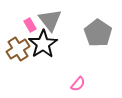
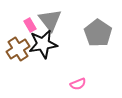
black star: rotated 24 degrees clockwise
pink semicircle: rotated 28 degrees clockwise
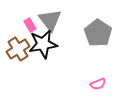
pink semicircle: moved 20 px right
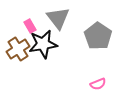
gray triangle: moved 8 px right, 2 px up
pink rectangle: moved 1 px down
gray pentagon: moved 3 px down
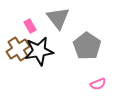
gray pentagon: moved 11 px left, 10 px down
black star: moved 4 px left, 7 px down
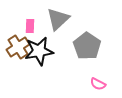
gray triangle: moved 1 px down; rotated 25 degrees clockwise
pink rectangle: rotated 32 degrees clockwise
brown cross: moved 2 px up
pink semicircle: rotated 49 degrees clockwise
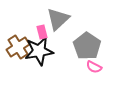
pink rectangle: moved 12 px right, 6 px down; rotated 16 degrees counterclockwise
pink semicircle: moved 4 px left, 17 px up
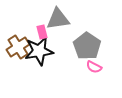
gray triangle: rotated 35 degrees clockwise
